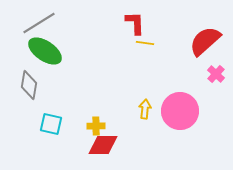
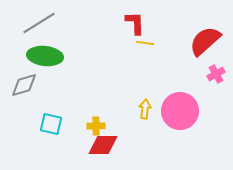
green ellipse: moved 5 px down; rotated 28 degrees counterclockwise
pink cross: rotated 18 degrees clockwise
gray diamond: moved 5 px left; rotated 64 degrees clockwise
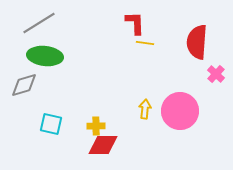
red semicircle: moved 8 px left, 1 px down; rotated 44 degrees counterclockwise
pink cross: rotated 18 degrees counterclockwise
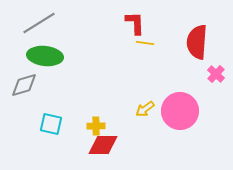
yellow arrow: rotated 132 degrees counterclockwise
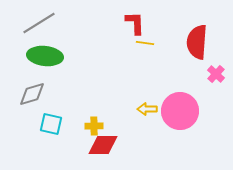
gray diamond: moved 8 px right, 9 px down
yellow arrow: moved 2 px right; rotated 36 degrees clockwise
yellow cross: moved 2 px left
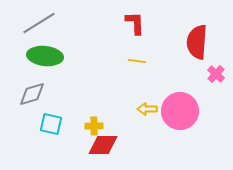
yellow line: moved 8 px left, 18 px down
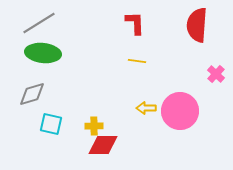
red semicircle: moved 17 px up
green ellipse: moved 2 px left, 3 px up
yellow arrow: moved 1 px left, 1 px up
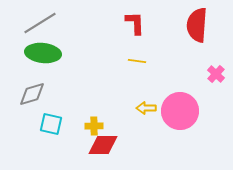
gray line: moved 1 px right
